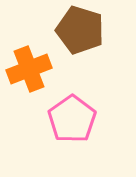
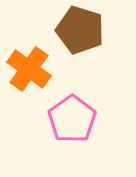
orange cross: rotated 33 degrees counterclockwise
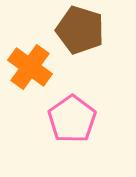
orange cross: moved 1 px right, 2 px up
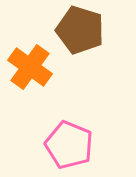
pink pentagon: moved 3 px left, 26 px down; rotated 15 degrees counterclockwise
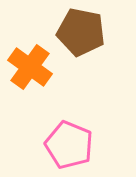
brown pentagon: moved 1 px right, 2 px down; rotated 6 degrees counterclockwise
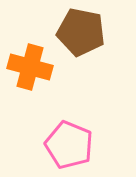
orange cross: rotated 21 degrees counterclockwise
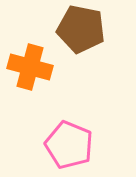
brown pentagon: moved 3 px up
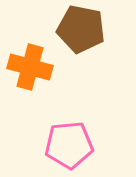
pink pentagon: rotated 27 degrees counterclockwise
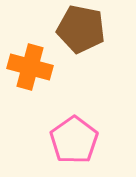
pink pentagon: moved 5 px right, 5 px up; rotated 30 degrees counterclockwise
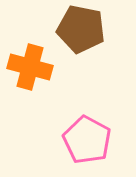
pink pentagon: moved 13 px right; rotated 9 degrees counterclockwise
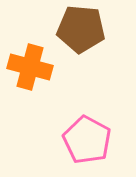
brown pentagon: rotated 6 degrees counterclockwise
